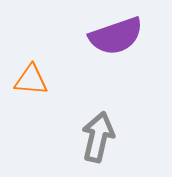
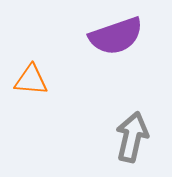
gray arrow: moved 34 px right
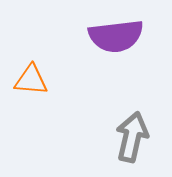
purple semicircle: rotated 12 degrees clockwise
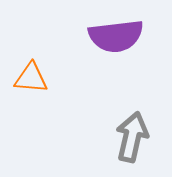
orange triangle: moved 2 px up
